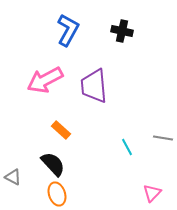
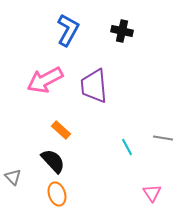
black semicircle: moved 3 px up
gray triangle: rotated 18 degrees clockwise
pink triangle: rotated 18 degrees counterclockwise
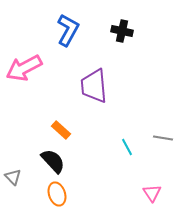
pink arrow: moved 21 px left, 12 px up
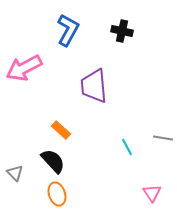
gray triangle: moved 2 px right, 4 px up
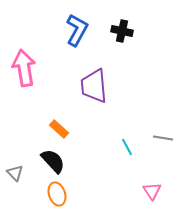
blue L-shape: moved 9 px right
pink arrow: rotated 108 degrees clockwise
orange rectangle: moved 2 px left, 1 px up
pink triangle: moved 2 px up
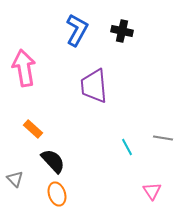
orange rectangle: moved 26 px left
gray triangle: moved 6 px down
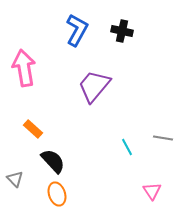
purple trapezoid: rotated 45 degrees clockwise
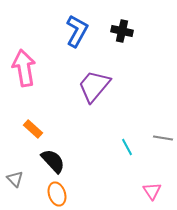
blue L-shape: moved 1 px down
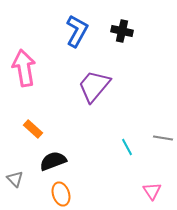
black semicircle: rotated 68 degrees counterclockwise
orange ellipse: moved 4 px right
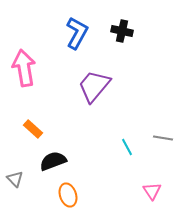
blue L-shape: moved 2 px down
orange ellipse: moved 7 px right, 1 px down
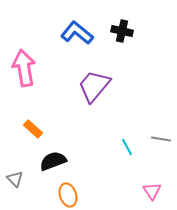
blue L-shape: rotated 80 degrees counterclockwise
gray line: moved 2 px left, 1 px down
